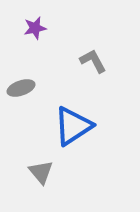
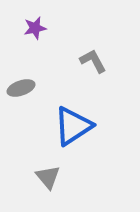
gray triangle: moved 7 px right, 5 px down
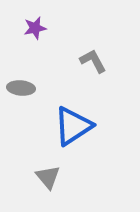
gray ellipse: rotated 24 degrees clockwise
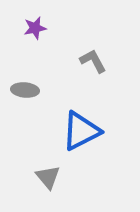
gray ellipse: moved 4 px right, 2 px down
blue triangle: moved 8 px right, 5 px down; rotated 6 degrees clockwise
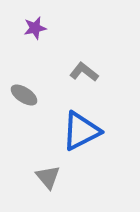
gray L-shape: moved 9 px left, 11 px down; rotated 24 degrees counterclockwise
gray ellipse: moved 1 px left, 5 px down; rotated 28 degrees clockwise
